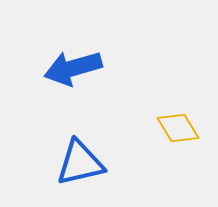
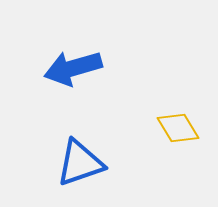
blue triangle: rotated 6 degrees counterclockwise
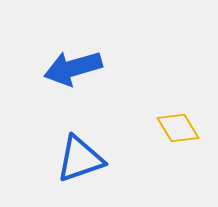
blue triangle: moved 4 px up
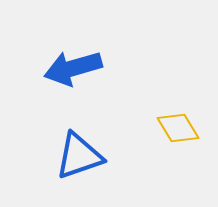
blue triangle: moved 1 px left, 3 px up
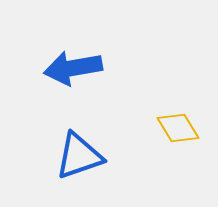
blue arrow: rotated 6 degrees clockwise
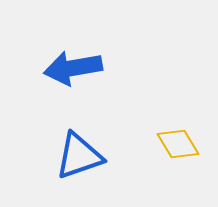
yellow diamond: moved 16 px down
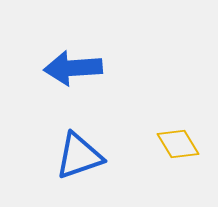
blue arrow: rotated 6 degrees clockwise
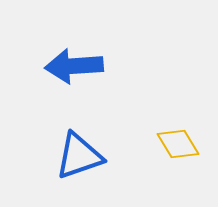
blue arrow: moved 1 px right, 2 px up
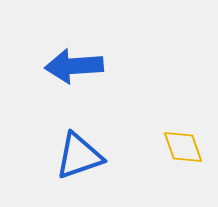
yellow diamond: moved 5 px right, 3 px down; rotated 12 degrees clockwise
